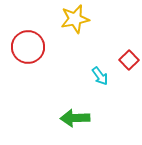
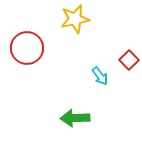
red circle: moved 1 px left, 1 px down
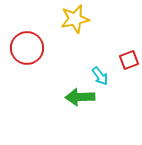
red square: rotated 24 degrees clockwise
green arrow: moved 5 px right, 21 px up
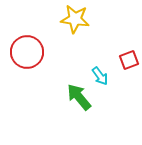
yellow star: rotated 20 degrees clockwise
red circle: moved 4 px down
green arrow: moved 1 px left; rotated 52 degrees clockwise
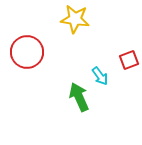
green arrow: rotated 16 degrees clockwise
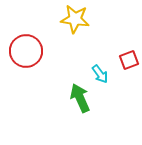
red circle: moved 1 px left, 1 px up
cyan arrow: moved 2 px up
green arrow: moved 1 px right, 1 px down
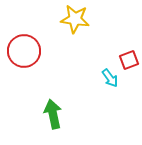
red circle: moved 2 px left
cyan arrow: moved 10 px right, 4 px down
green arrow: moved 27 px left, 16 px down; rotated 12 degrees clockwise
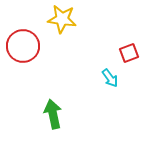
yellow star: moved 13 px left
red circle: moved 1 px left, 5 px up
red square: moved 7 px up
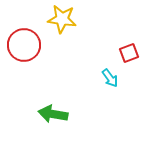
red circle: moved 1 px right, 1 px up
green arrow: rotated 68 degrees counterclockwise
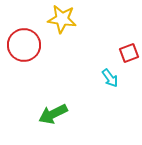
green arrow: rotated 36 degrees counterclockwise
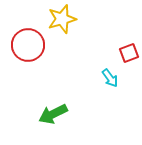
yellow star: rotated 24 degrees counterclockwise
red circle: moved 4 px right
